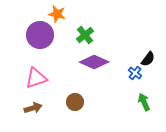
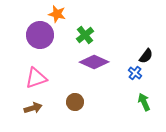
black semicircle: moved 2 px left, 3 px up
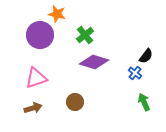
purple diamond: rotated 8 degrees counterclockwise
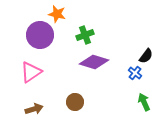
green cross: rotated 18 degrees clockwise
pink triangle: moved 5 px left, 6 px up; rotated 15 degrees counterclockwise
brown arrow: moved 1 px right, 1 px down
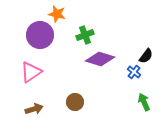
purple diamond: moved 6 px right, 3 px up
blue cross: moved 1 px left, 1 px up
